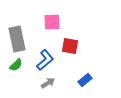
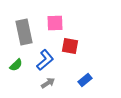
pink square: moved 3 px right, 1 px down
gray rectangle: moved 7 px right, 7 px up
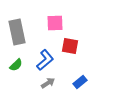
gray rectangle: moved 7 px left
blue rectangle: moved 5 px left, 2 px down
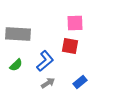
pink square: moved 20 px right
gray rectangle: moved 1 px right, 2 px down; rotated 75 degrees counterclockwise
blue L-shape: moved 1 px down
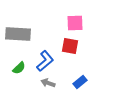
green semicircle: moved 3 px right, 3 px down
gray arrow: rotated 128 degrees counterclockwise
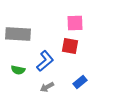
green semicircle: moved 1 px left, 2 px down; rotated 56 degrees clockwise
gray arrow: moved 1 px left, 4 px down; rotated 48 degrees counterclockwise
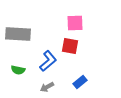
blue L-shape: moved 3 px right
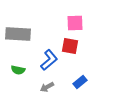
blue L-shape: moved 1 px right, 1 px up
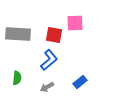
red square: moved 16 px left, 11 px up
green semicircle: moved 1 px left, 8 px down; rotated 96 degrees counterclockwise
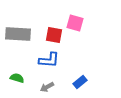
pink square: rotated 18 degrees clockwise
blue L-shape: rotated 45 degrees clockwise
green semicircle: rotated 80 degrees counterclockwise
